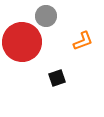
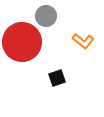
orange L-shape: rotated 60 degrees clockwise
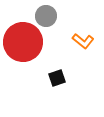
red circle: moved 1 px right
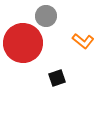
red circle: moved 1 px down
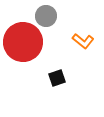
red circle: moved 1 px up
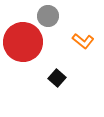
gray circle: moved 2 px right
black square: rotated 30 degrees counterclockwise
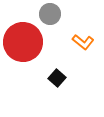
gray circle: moved 2 px right, 2 px up
orange L-shape: moved 1 px down
